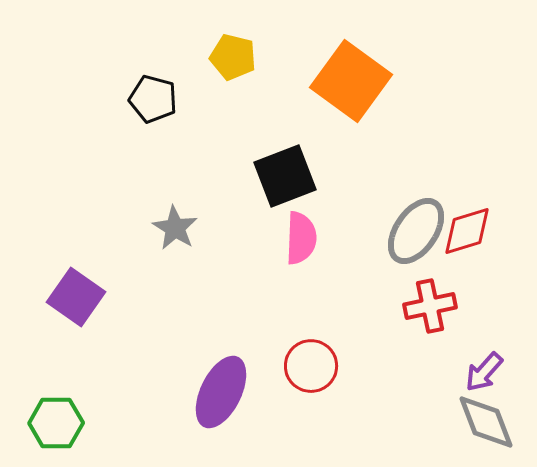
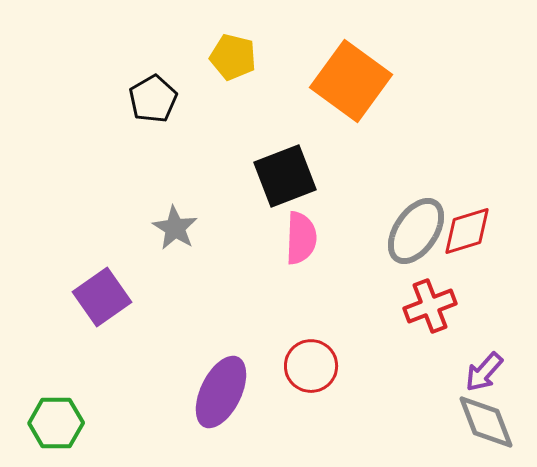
black pentagon: rotated 27 degrees clockwise
purple square: moved 26 px right; rotated 20 degrees clockwise
red cross: rotated 9 degrees counterclockwise
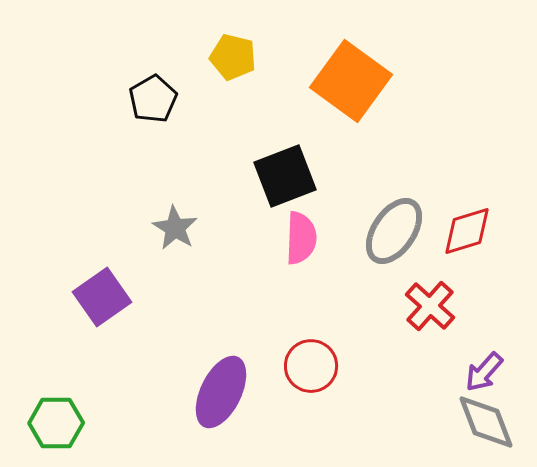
gray ellipse: moved 22 px left
red cross: rotated 27 degrees counterclockwise
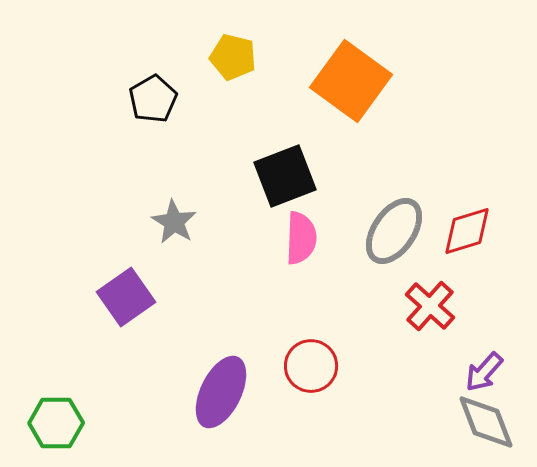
gray star: moved 1 px left, 6 px up
purple square: moved 24 px right
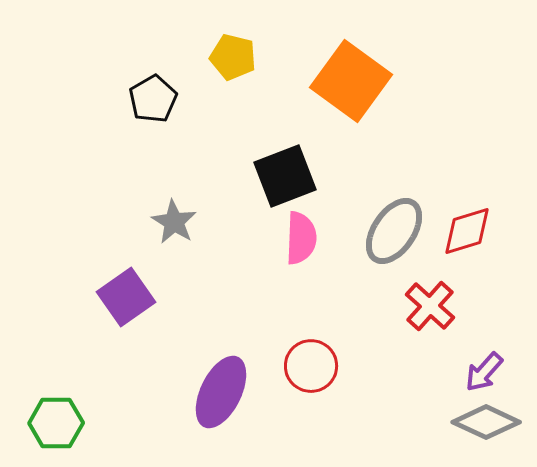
gray diamond: rotated 44 degrees counterclockwise
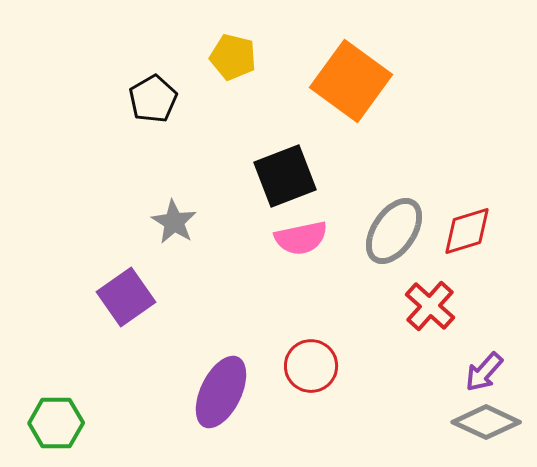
pink semicircle: rotated 76 degrees clockwise
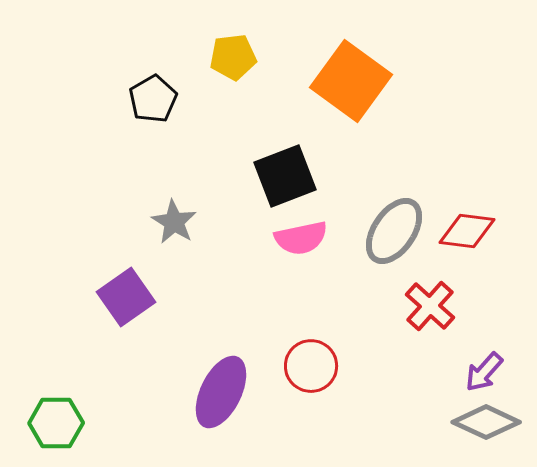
yellow pentagon: rotated 21 degrees counterclockwise
red diamond: rotated 24 degrees clockwise
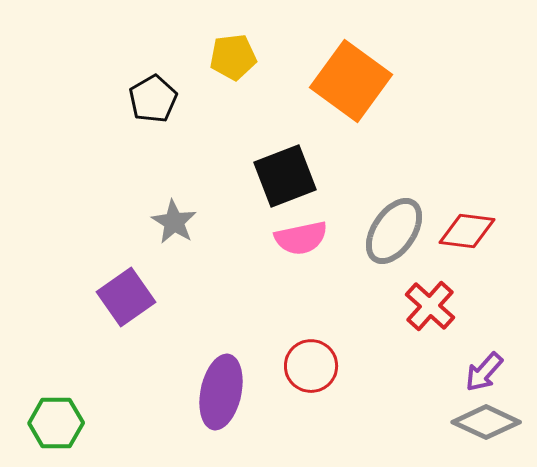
purple ellipse: rotated 14 degrees counterclockwise
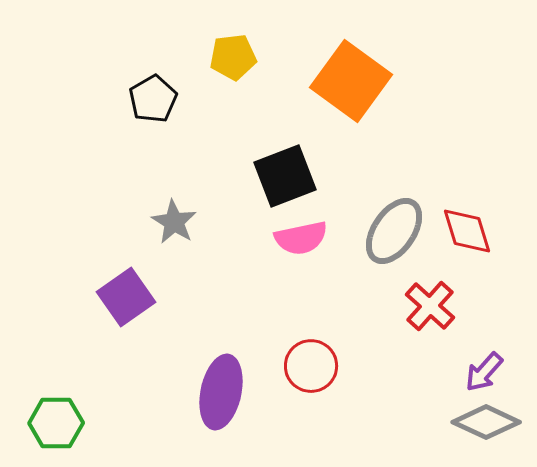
red diamond: rotated 66 degrees clockwise
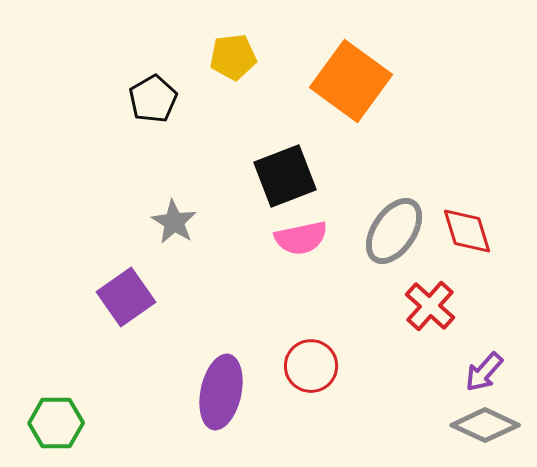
gray diamond: moved 1 px left, 3 px down
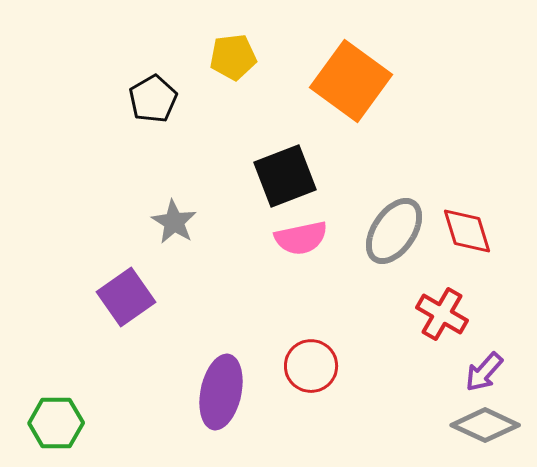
red cross: moved 12 px right, 8 px down; rotated 12 degrees counterclockwise
